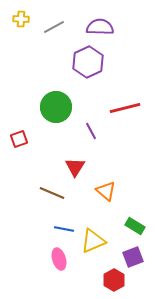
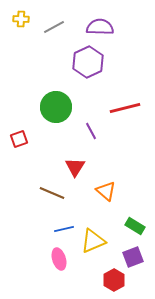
blue line: rotated 24 degrees counterclockwise
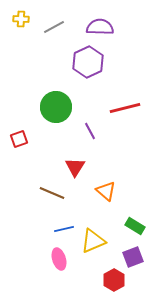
purple line: moved 1 px left
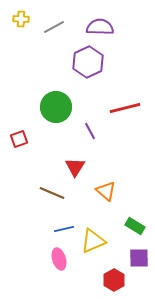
purple square: moved 6 px right, 1 px down; rotated 20 degrees clockwise
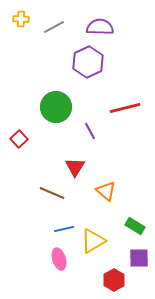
red square: rotated 24 degrees counterclockwise
yellow triangle: rotated 8 degrees counterclockwise
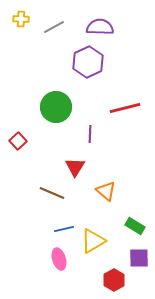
purple line: moved 3 px down; rotated 30 degrees clockwise
red square: moved 1 px left, 2 px down
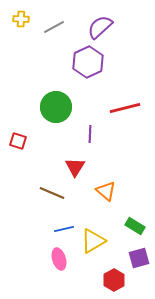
purple semicircle: rotated 44 degrees counterclockwise
red square: rotated 30 degrees counterclockwise
purple square: rotated 15 degrees counterclockwise
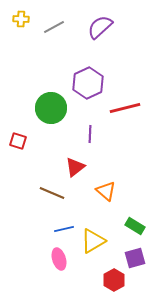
purple hexagon: moved 21 px down
green circle: moved 5 px left, 1 px down
red triangle: rotated 20 degrees clockwise
purple square: moved 4 px left
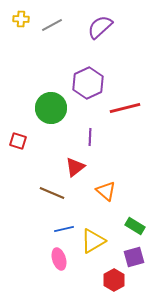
gray line: moved 2 px left, 2 px up
purple line: moved 3 px down
purple square: moved 1 px left, 1 px up
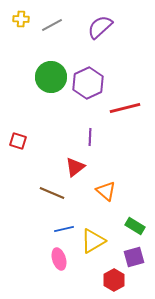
green circle: moved 31 px up
